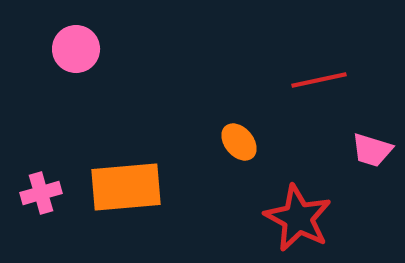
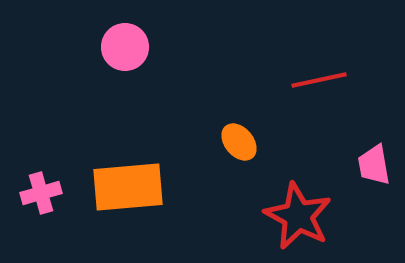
pink circle: moved 49 px right, 2 px up
pink trapezoid: moved 2 px right, 15 px down; rotated 63 degrees clockwise
orange rectangle: moved 2 px right
red star: moved 2 px up
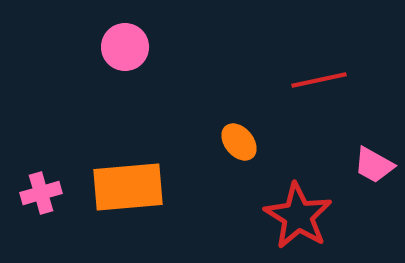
pink trapezoid: rotated 51 degrees counterclockwise
red star: rotated 4 degrees clockwise
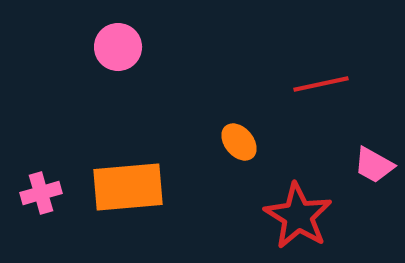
pink circle: moved 7 px left
red line: moved 2 px right, 4 px down
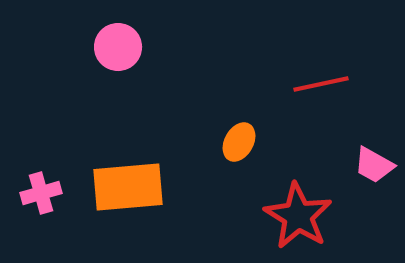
orange ellipse: rotated 69 degrees clockwise
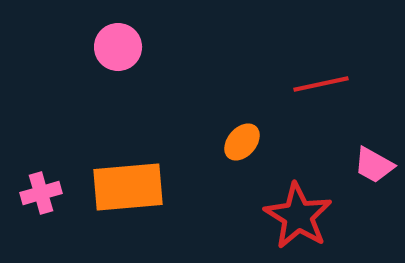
orange ellipse: moved 3 px right; rotated 12 degrees clockwise
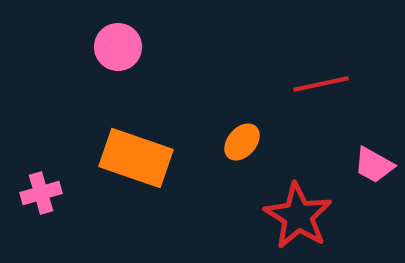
orange rectangle: moved 8 px right, 29 px up; rotated 24 degrees clockwise
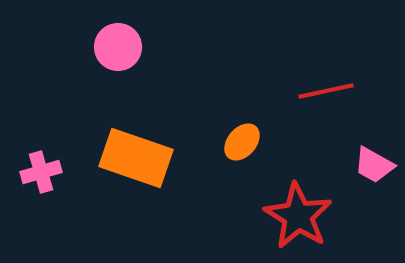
red line: moved 5 px right, 7 px down
pink cross: moved 21 px up
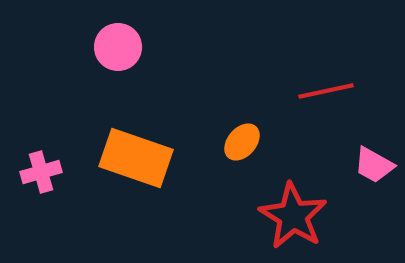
red star: moved 5 px left
